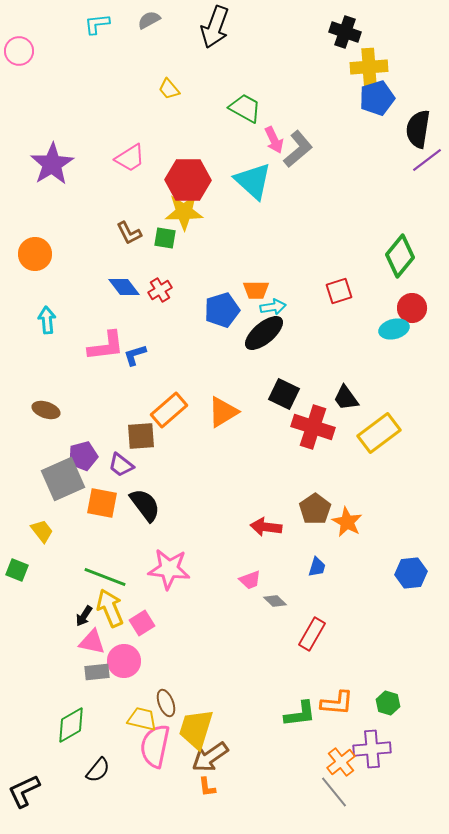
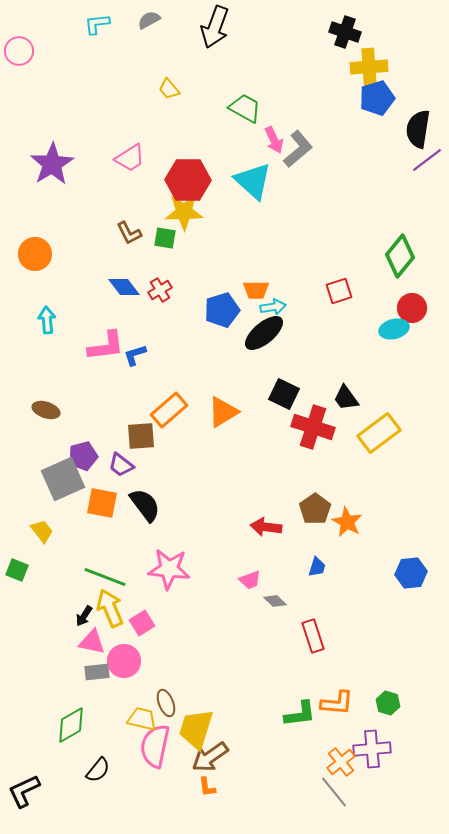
red rectangle at (312, 634): moved 1 px right, 2 px down; rotated 48 degrees counterclockwise
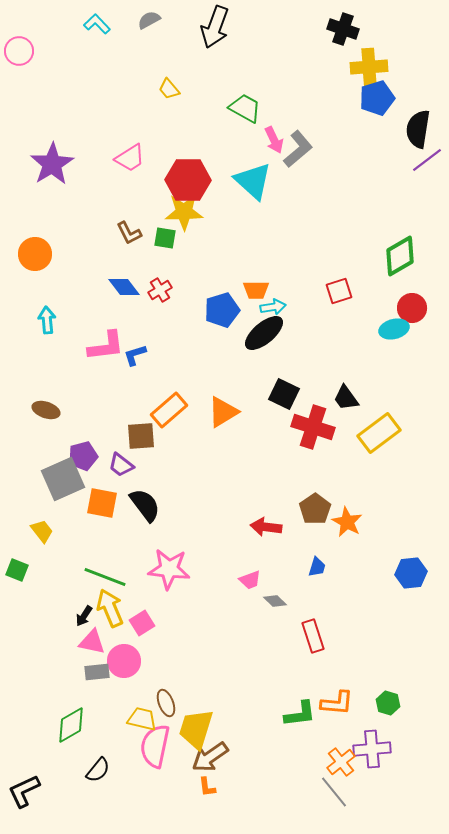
cyan L-shape at (97, 24): rotated 52 degrees clockwise
black cross at (345, 32): moved 2 px left, 3 px up
green diamond at (400, 256): rotated 21 degrees clockwise
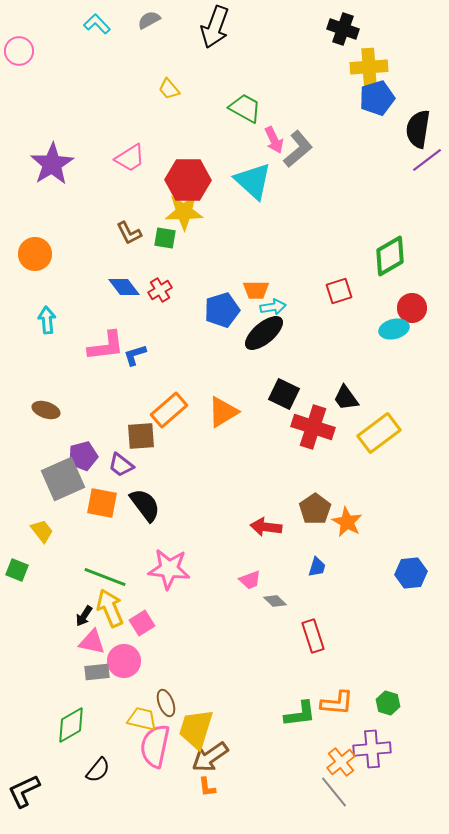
green diamond at (400, 256): moved 10 px left
